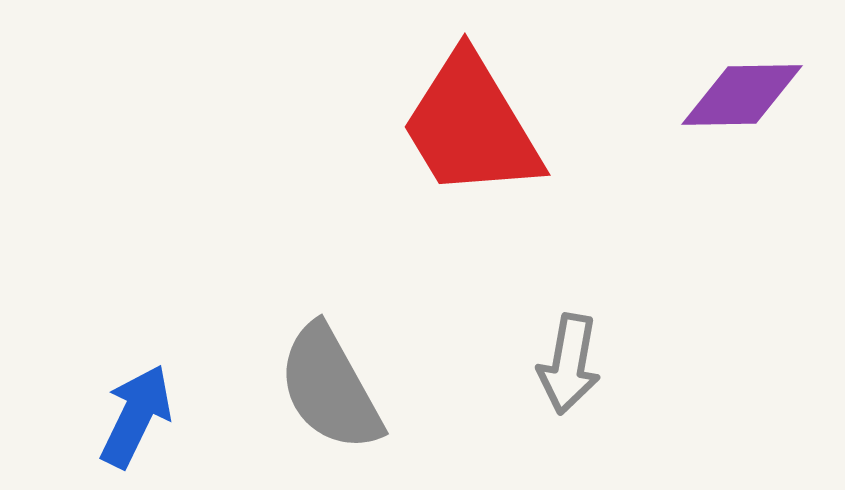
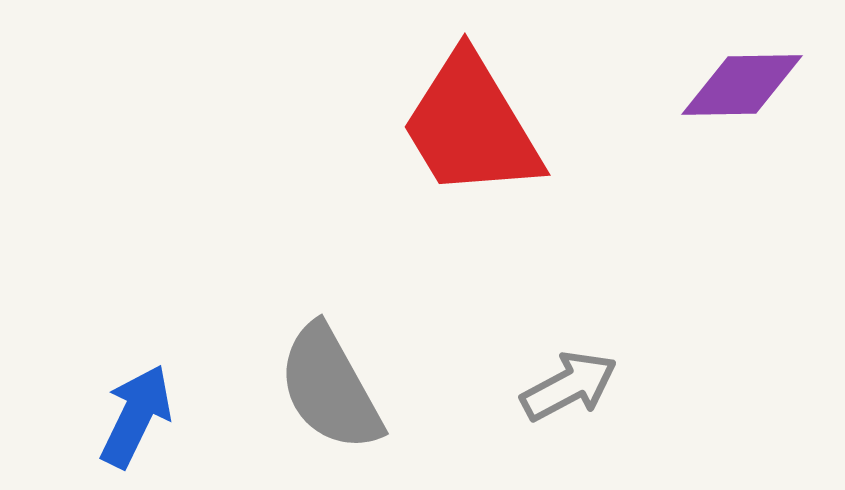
purple diamond: moved 10 px up
gray arrow: moved 22 px down; rotated 128 degrees counterclockwise
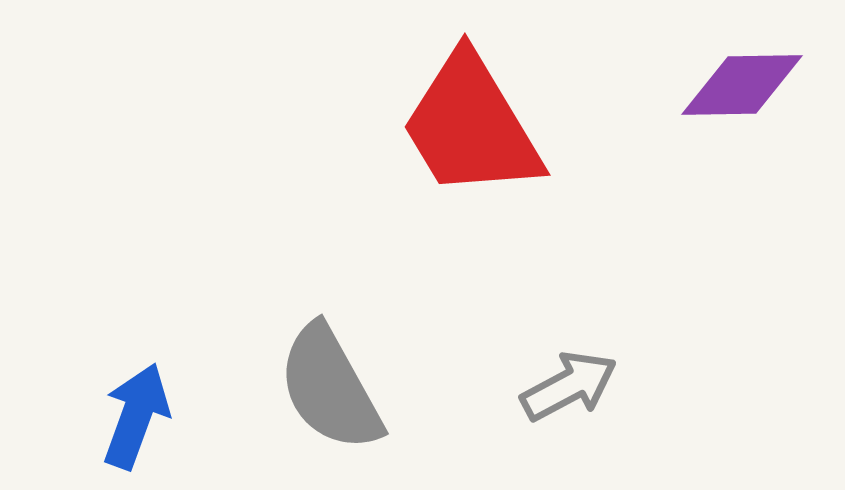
blue arrow: rotated 6 degrees counterclockwise
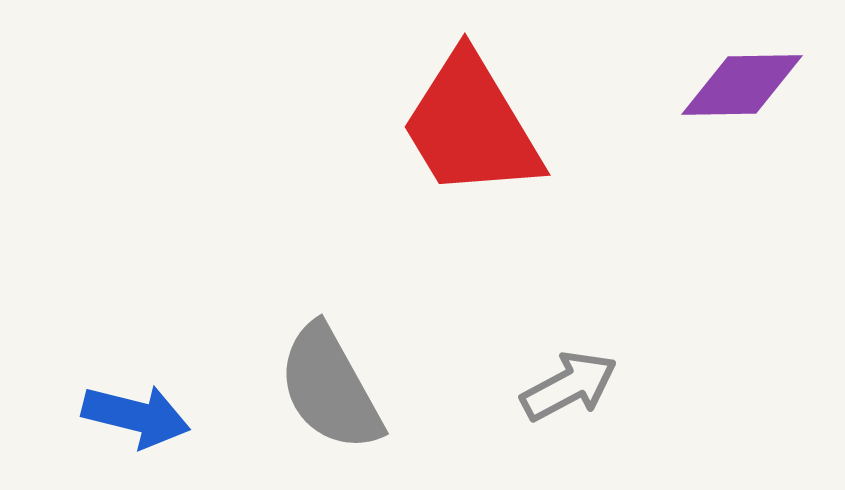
blue arrow: rotated 84 degrees clockwise
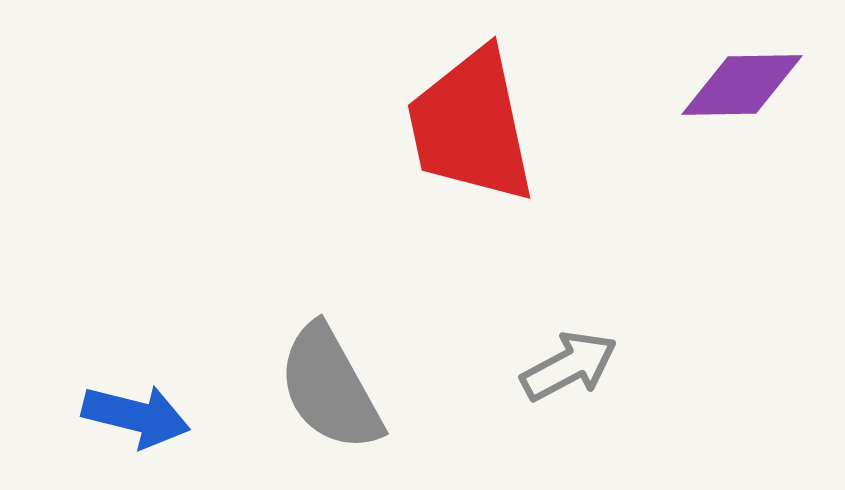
red trapezoid: rotated 19 degrees clockwise
gray arrow: moved 20 px up
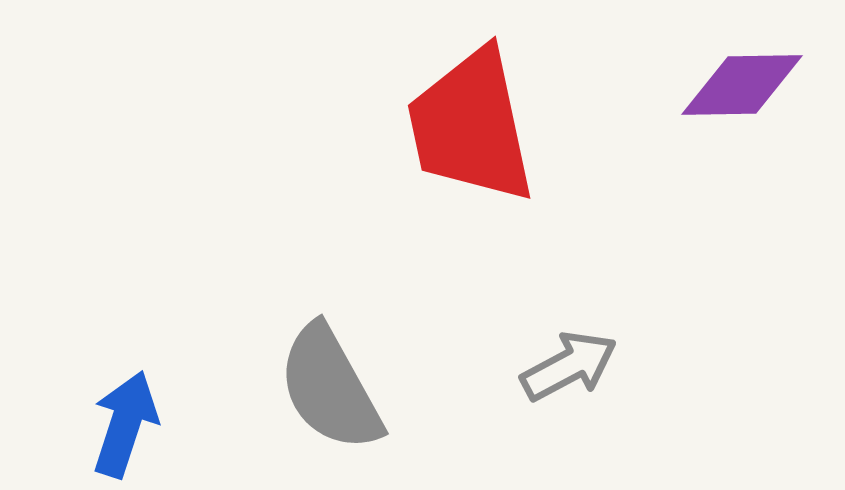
blue arrow: moved 11 px left, 8 px down; rotated 86 degrees counterclockwise
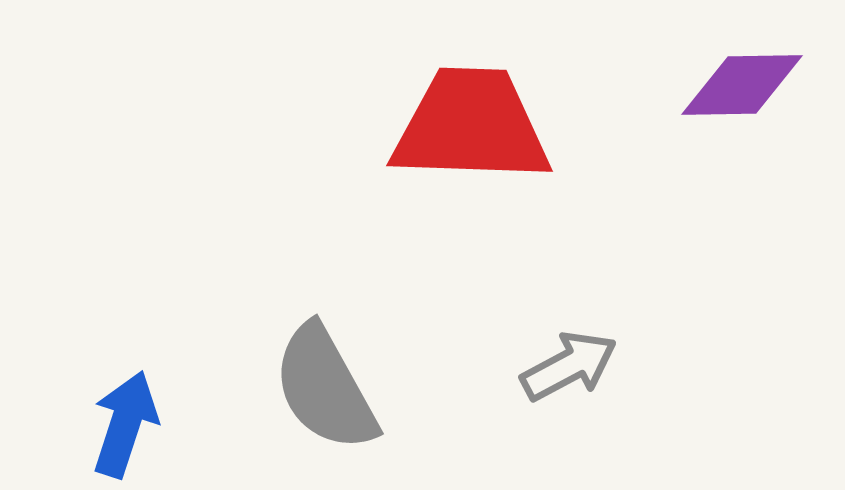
red trapezoid: rotated 104 degrees clockwise
gray semicircle: moved 5 px left
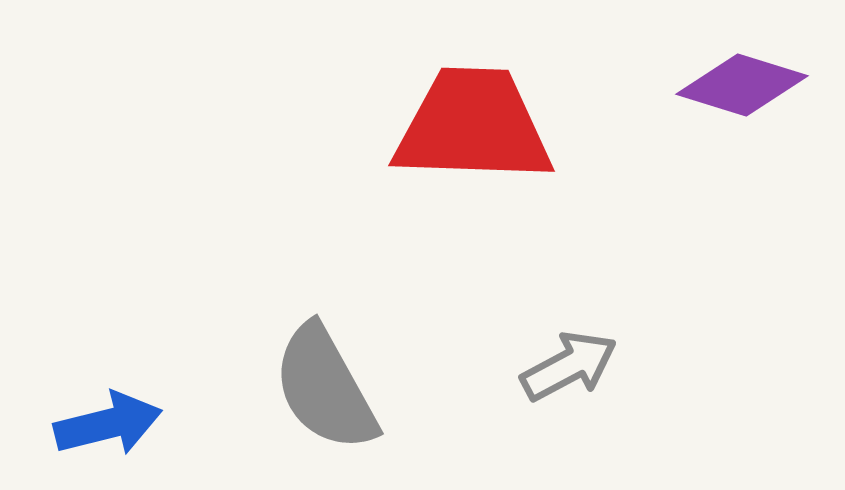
purple diamond: rotated 18 degrees clockwise
red trapezoid: moved 2 px right
blue arrow: moved 17 px left; rotated 58 degrees clockwise
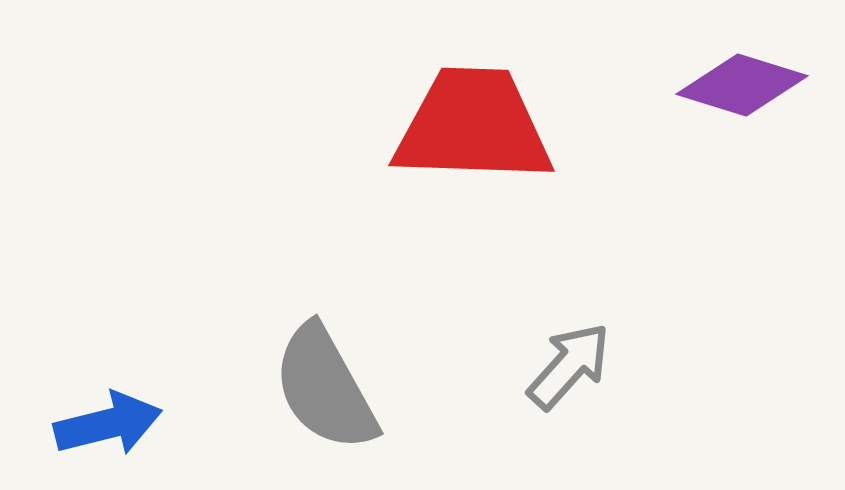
gray arrow: rotated 20 degrees counterclockwise
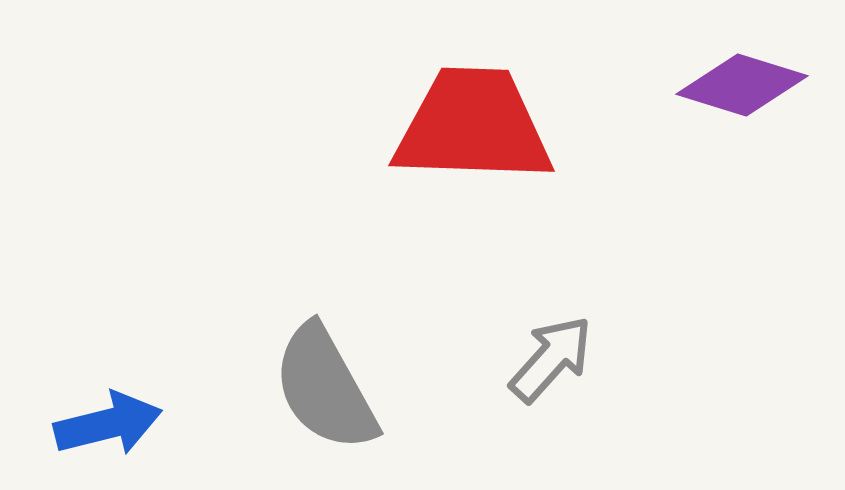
gray arrow: moved 18 px left, 7 px up
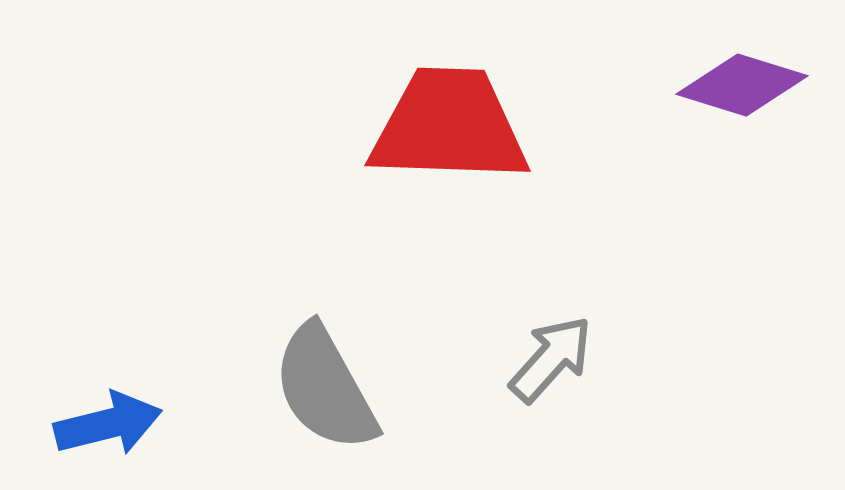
red trapezoid: moved 24 px left
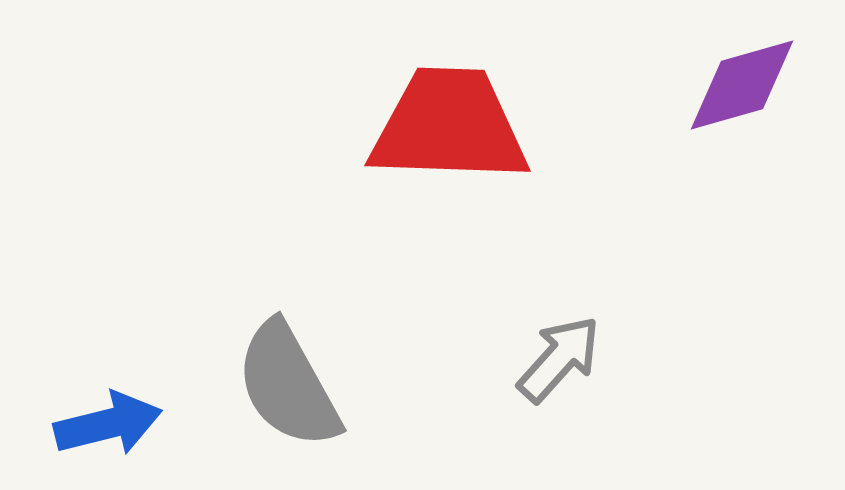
purple diamond: rotated 33 degrees counterclockwise
gray arrow: moved 8 px right
gray semicircle: moved 37 px left, 3 px up
